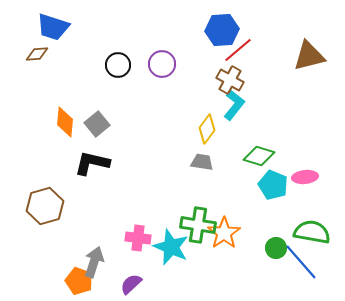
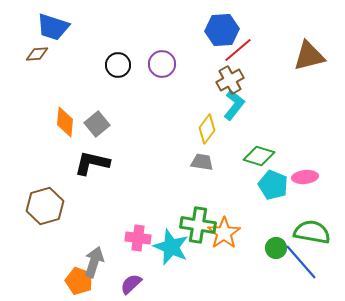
brown cross: rotated 32 degrees clockwise
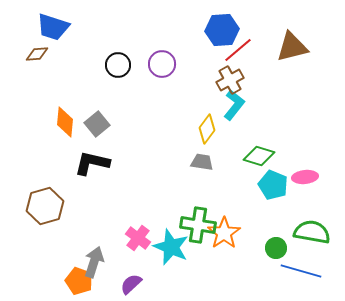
brown triangle: moved 17 px left, 9 px up
pink cross: rotated 30 degrees clockwise
blue line: moved 9 px down; rotated 33 degrees counterclockwise
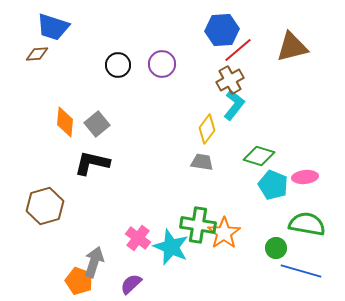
green semicircle: moved 5 px left, 8 px up
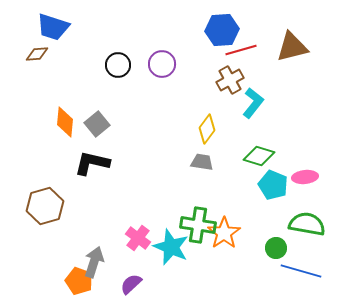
red line: moved 3 px right; rotated 24 degrees clockwise
cyan L-shape: moved 19 px right, 2 px up
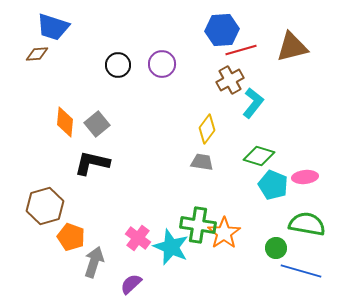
orange pentagon: moved 8 px left, 44 px up
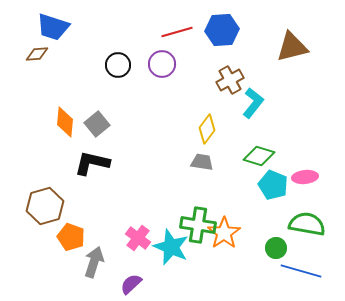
red line: moved 64 px left, 18 px up
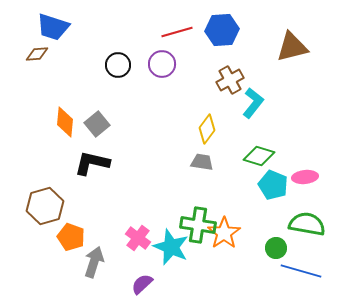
purple semicircle: moved 11 px right
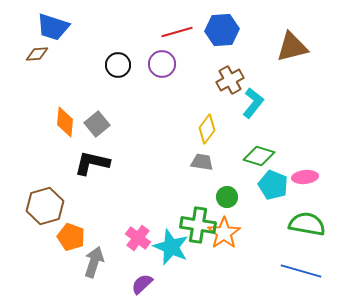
green circle: moved 49 px left, 51 px up
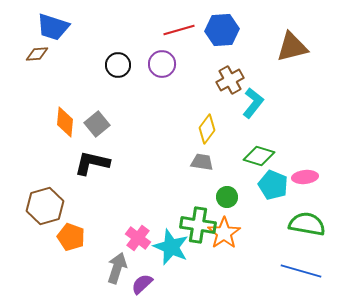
red line: moved 2 px right, 2 px up
gray arrow: moved 23 px right, 6 px down
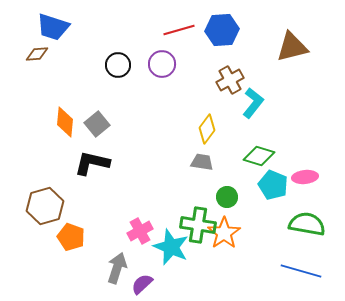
pink cross: moved 2 px right, 7 px up; rotated 25 degrees clockwise
